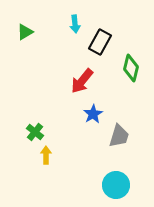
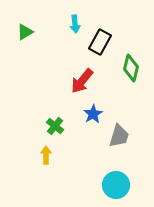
green cross: moved 20 px right, 6 px up
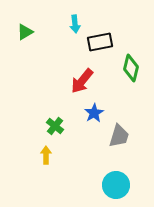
black rectangle: rotated 50 degrees clockwise
blue star: moved 1 px right, 1 px up
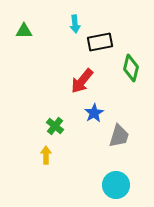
green triangle: moved 1 px left, 1 px up; rotated 30 degrees clockwise
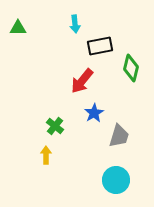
green triangle: moved 6 px left, 3 px up
black rectangle: moved 4 px down
cyan circle: moved 5 px up
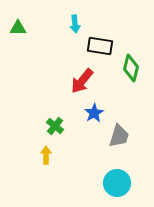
black rectangle: rotated 20 degrees clockwise
cyan circle: moved 1 px right, 3 px down
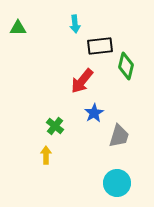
black rectangle: rotated 15 degrees counterclockwise
green diamond: moved 5 px left, 2 px up
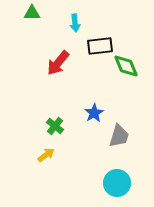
cyan arrow: moved 1 px up
green triangle: moved 14 px right, 15 px up
green diamond: rotated 36 degrees counterclockwise
red arrow: moved 24 px left, 18 px up
yellow arrow: rotated 54 degrees clockwise
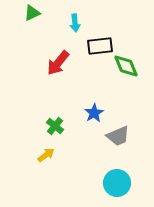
green triangle: rotated 24 degrees counterclockwise
gray trapezoid: moved 1 px left; rotated 50 degrees clockwise
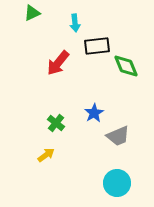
black rectangle: moved 3 px left
green cross: moved 1 px right, 3 px up
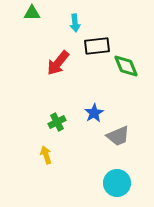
green triangle: rotated 24 degrees clockwise
green cross: moved 1 px right, 1 px up; rotated 24 degrees clockwise
yellow arrow: rotated 72 degrees counterclockwise
